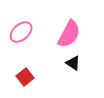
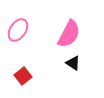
pink ellipse: moved 3 px left, 2 px up; rotated 15 degrees counterclockwise
red square: moved 2 px left, 1 px up
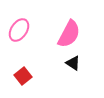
pink ellipse: moved 1 px right
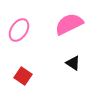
pink semicircle: moved 10 px up; rotated 144 degrees counterclockwise
red square: rotated 18 degrees counterclockwise
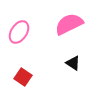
pink ellipse: moved 2 px down
red square: moved 1 px down
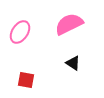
pink ellipse: moved 1 px right
red square: moved 3 px right, 3 px down; rotated 24 degrees counterclockwise
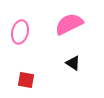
pink ellipse: rotated 20 degrees counterclockwise
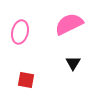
black triangle: rotated 28 degrees clockwise
